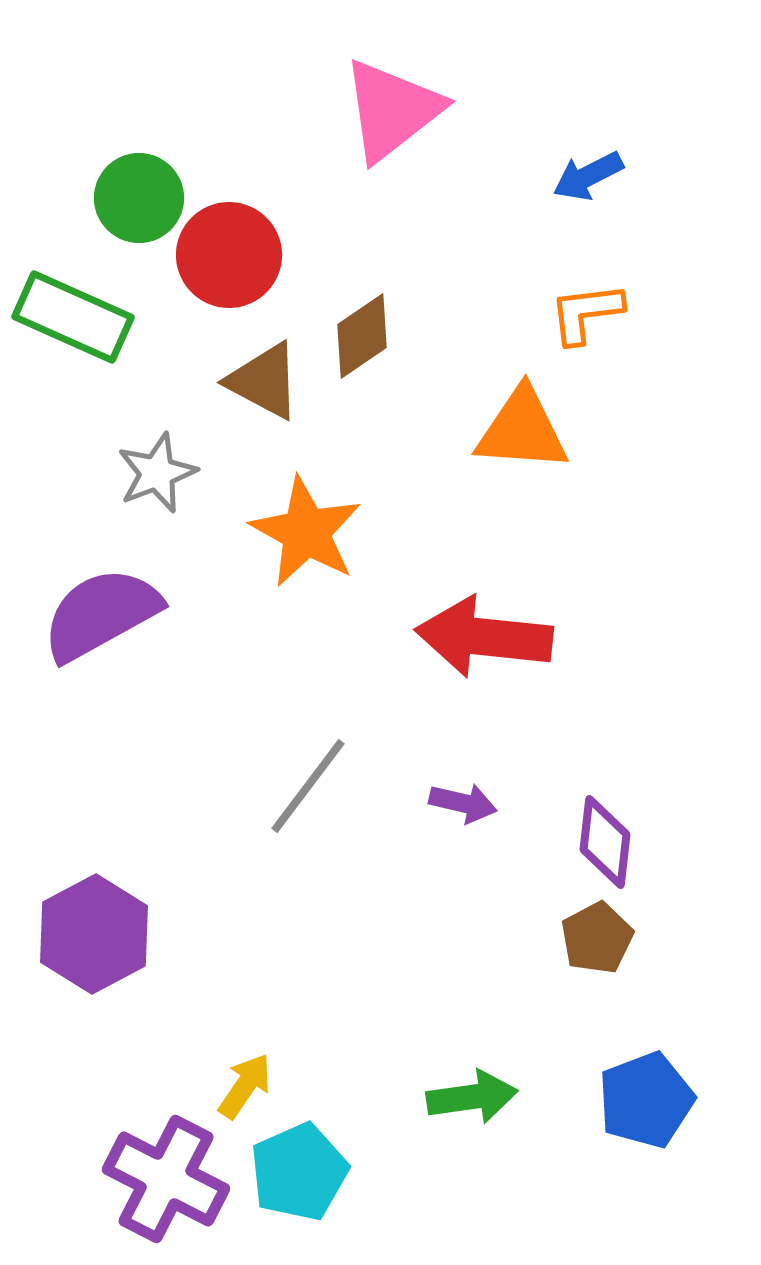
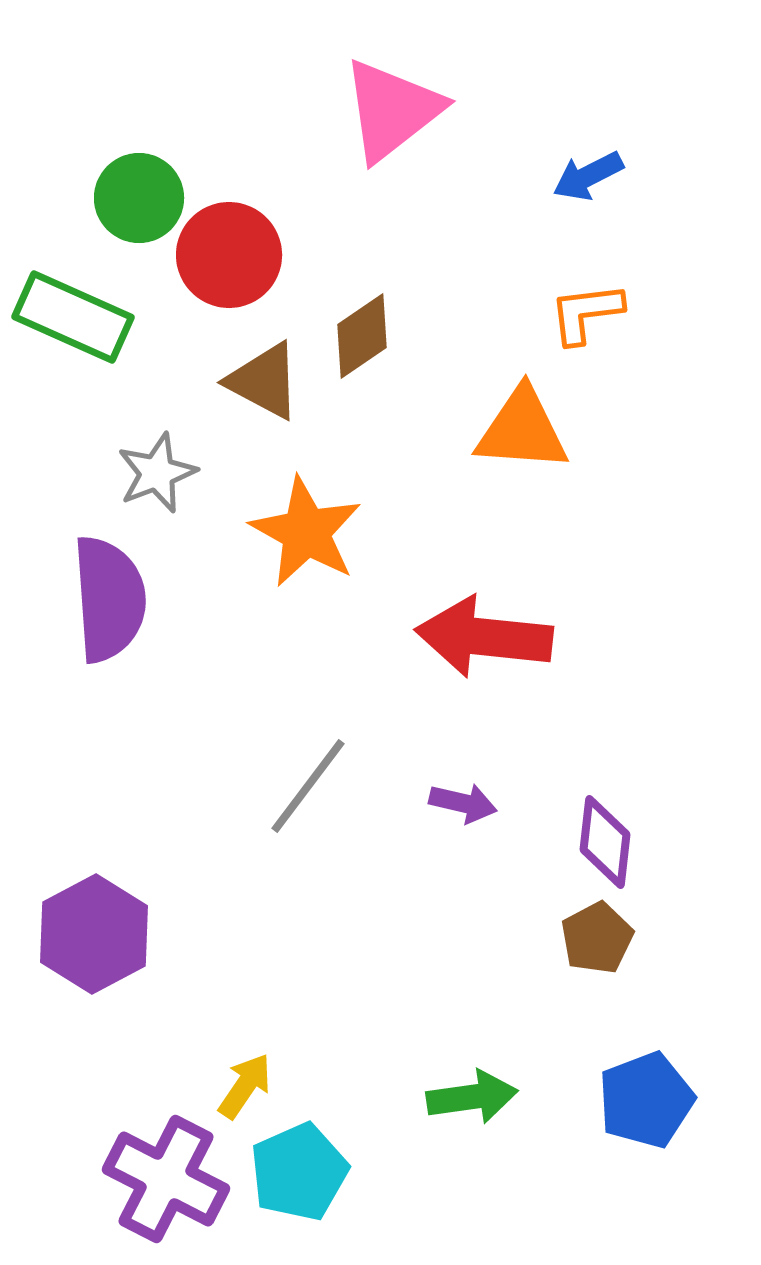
purple semicircle: moved 8 px right, 15 px up; rotated 115 degrees clockwise
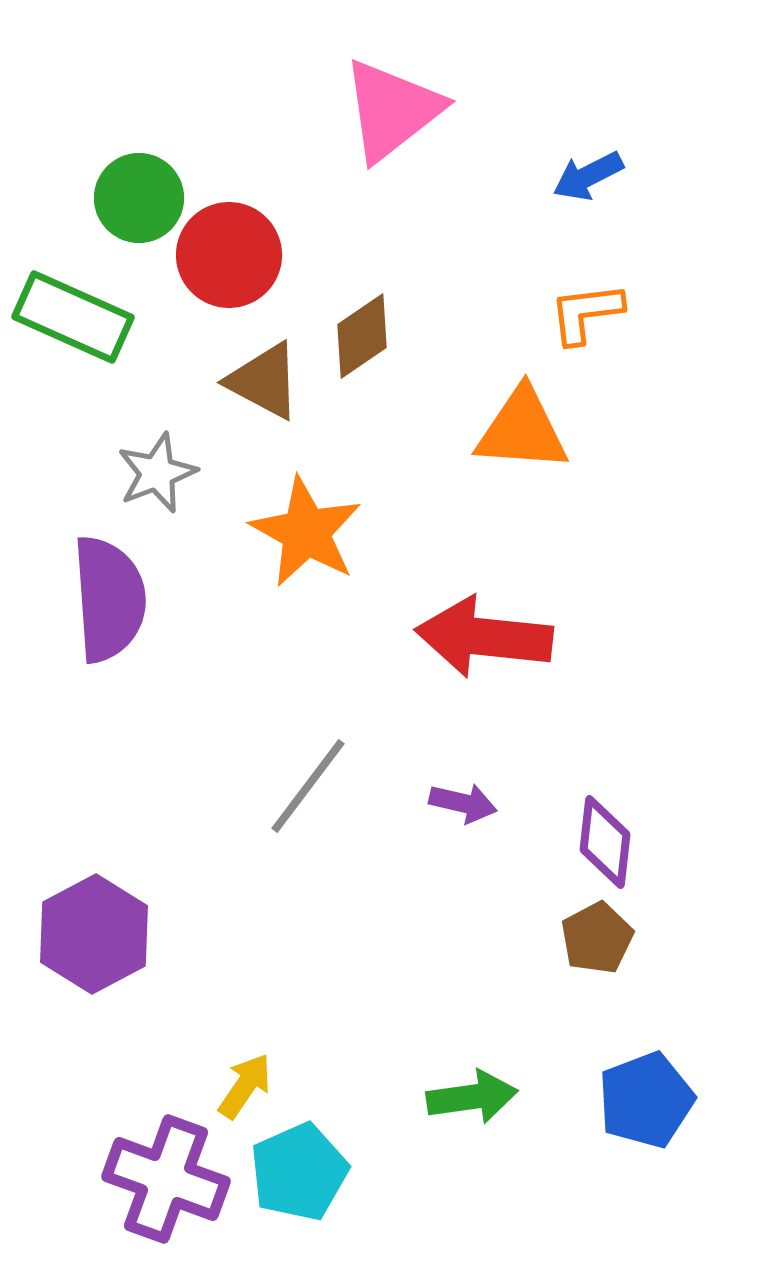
purple cross: rotated 7 degrees counterclockwise
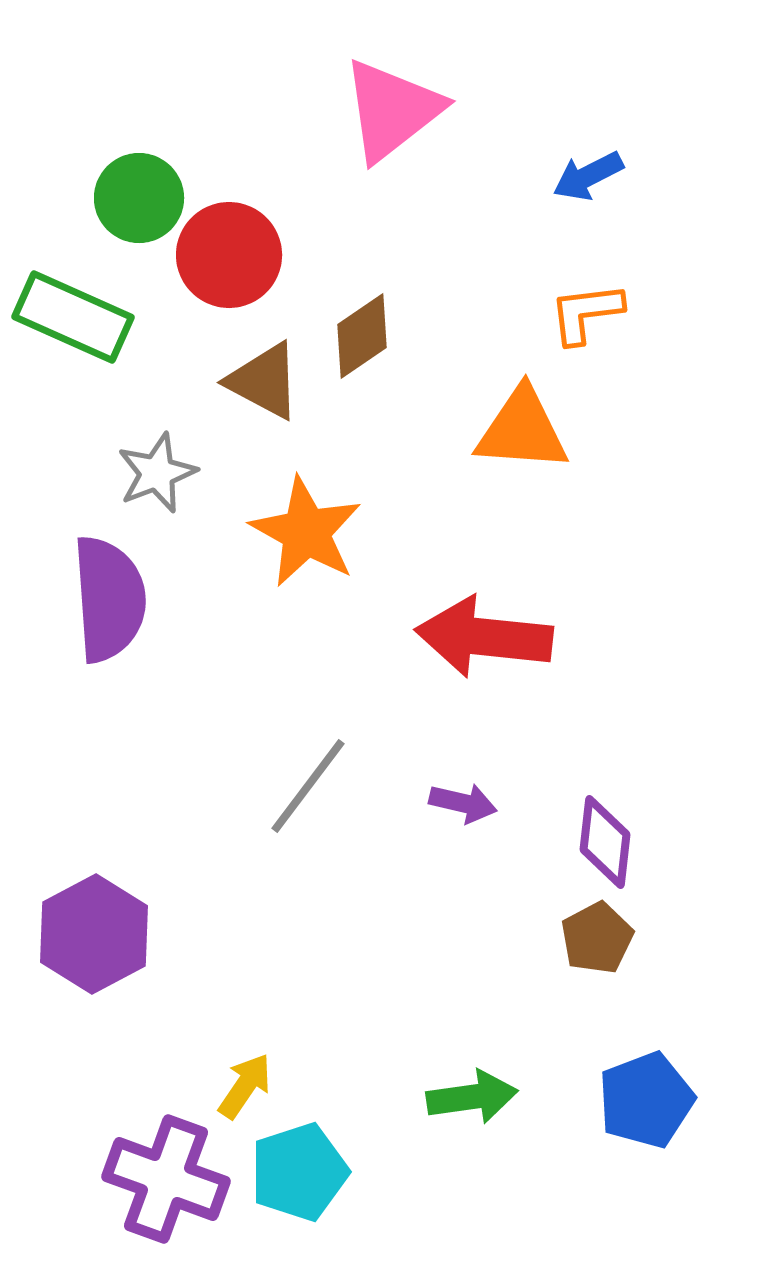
cyan pentagon: rotated 6 degrees clockwise
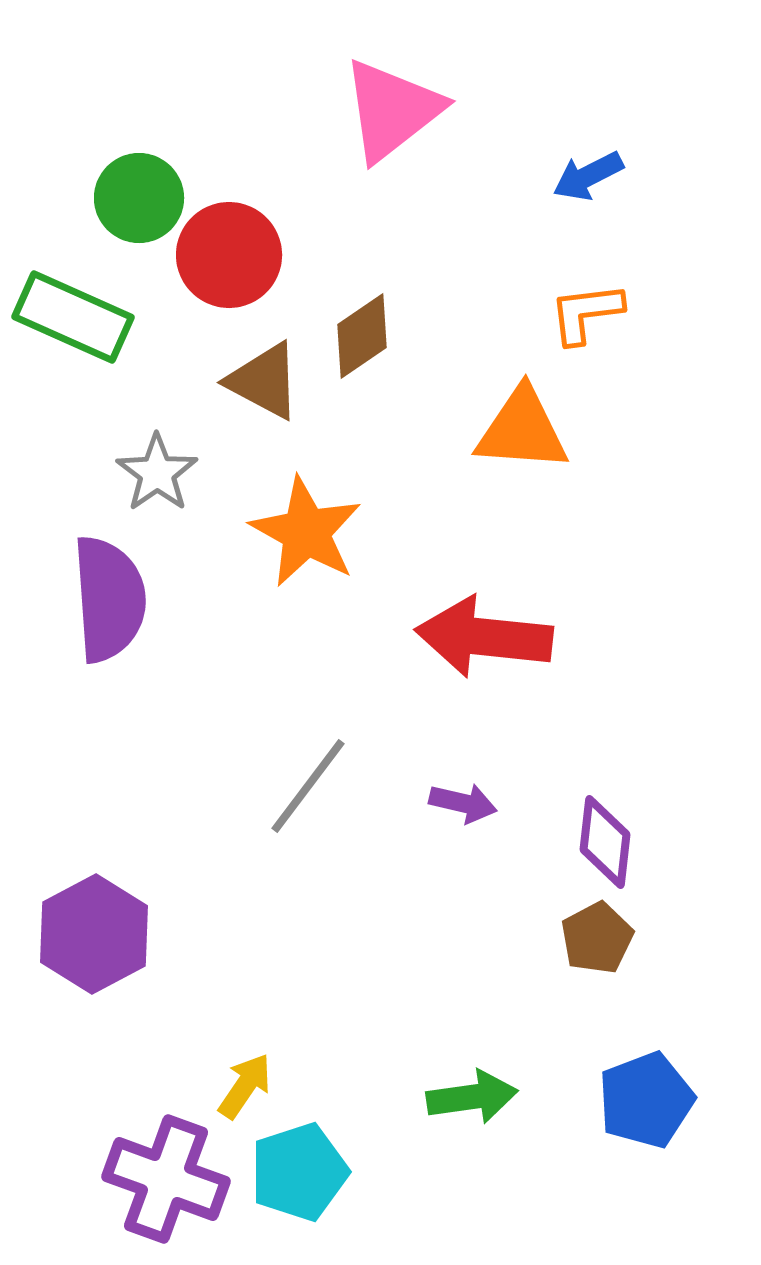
gray star: rotated 14 degrees counterclockwise
